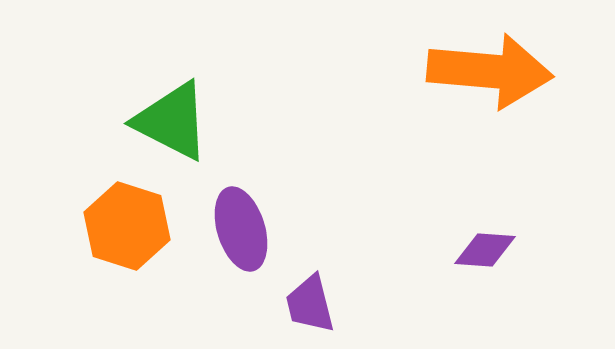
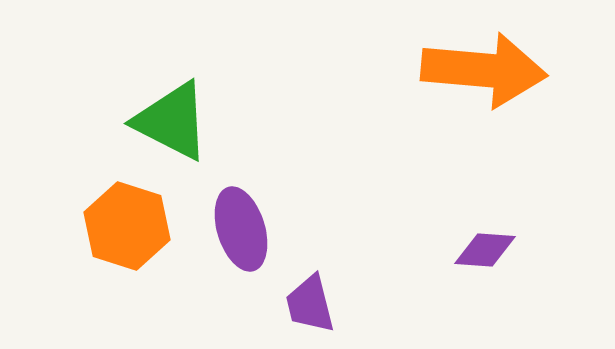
orange arrow: moved 6 px left, 1 px up
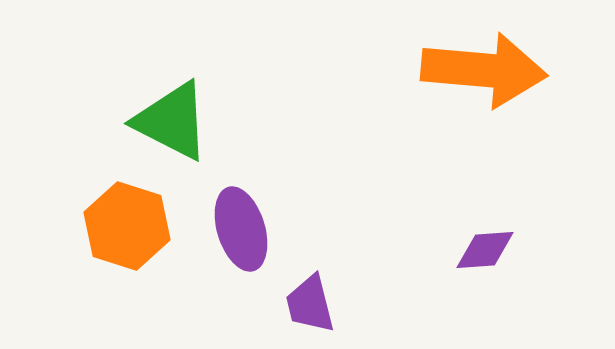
purple diamond: rotated 8 degrees counterclockwise
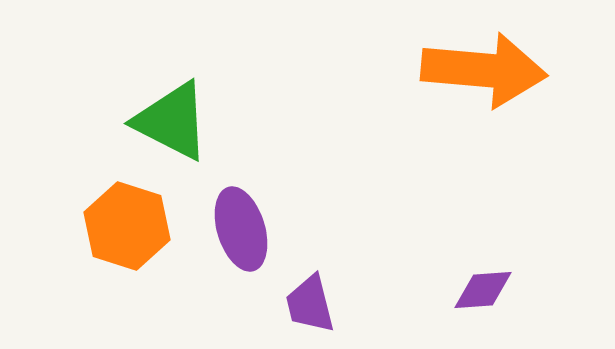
purple diamond: moved 2 px left, 40 px down
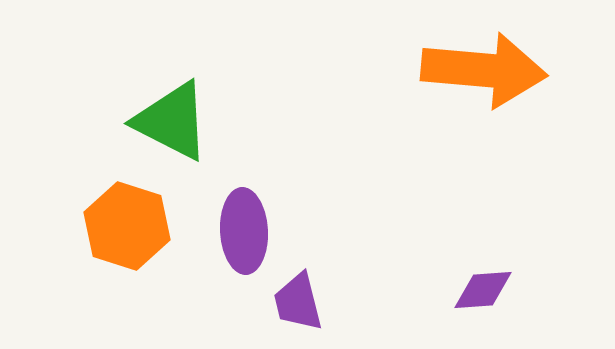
purple ellipse: moved 3 px right, 2 px down; rotated 14 degrees clockwise
purple trapezoid: moved 12 px left, 2 px up
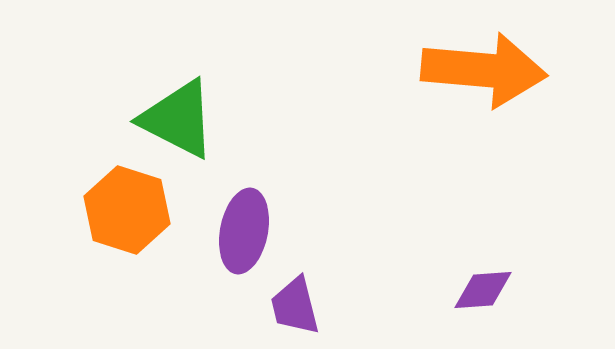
green triangle: moved 6 px right, 2 px up
orange hexagon: moved 16 px up
purple ellipse: rotated 14 degrees clockwise
purple trapezoid: moved 3 px left, 4 px down
